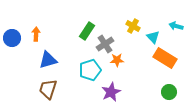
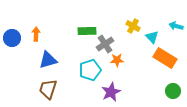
green rectangle: rotated 54 degrees clockwise
cyan triangle: moved 1 px left
green circle: moved 4 px right, 1 px up
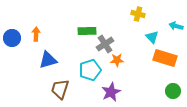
yellow cross: moved 5 px right, 12 px up; rotated 16 degrees counterclockwise
orange rectangle: rotated 15 degrees counterclockwise
brown trapezoid: moved 12 px right
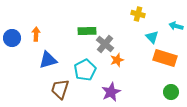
gray cross: rotated 18 degrees counterclockwise
orange star: rotated 16 degrees counterclockwise
cyan pentagon: moved 5 px left; rotated 10 degrees counterclockwise
green circle: moved 2 px left, 1 px down
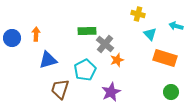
cyan triangle: moved 2 px left, 3 px up
